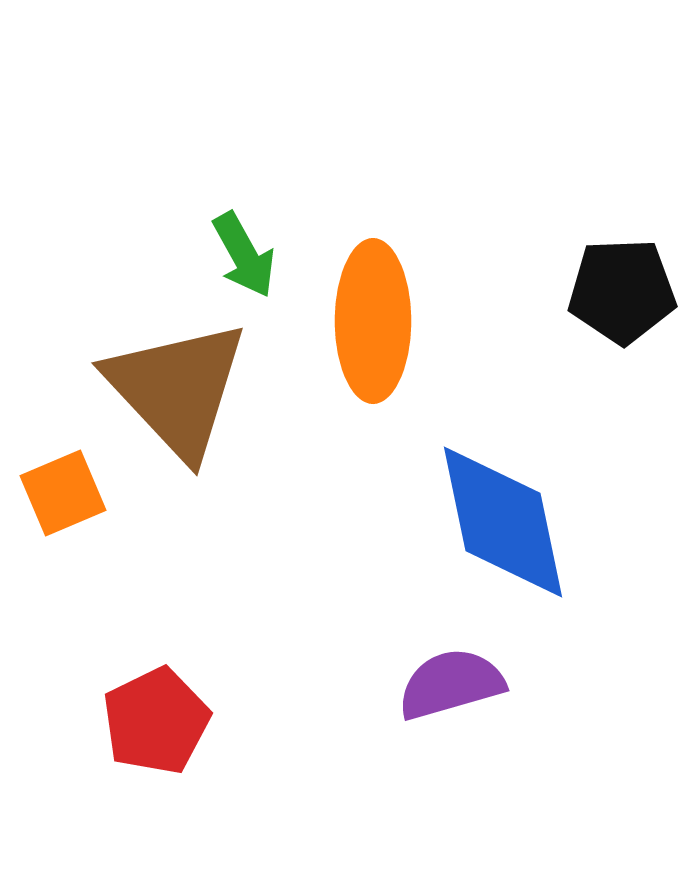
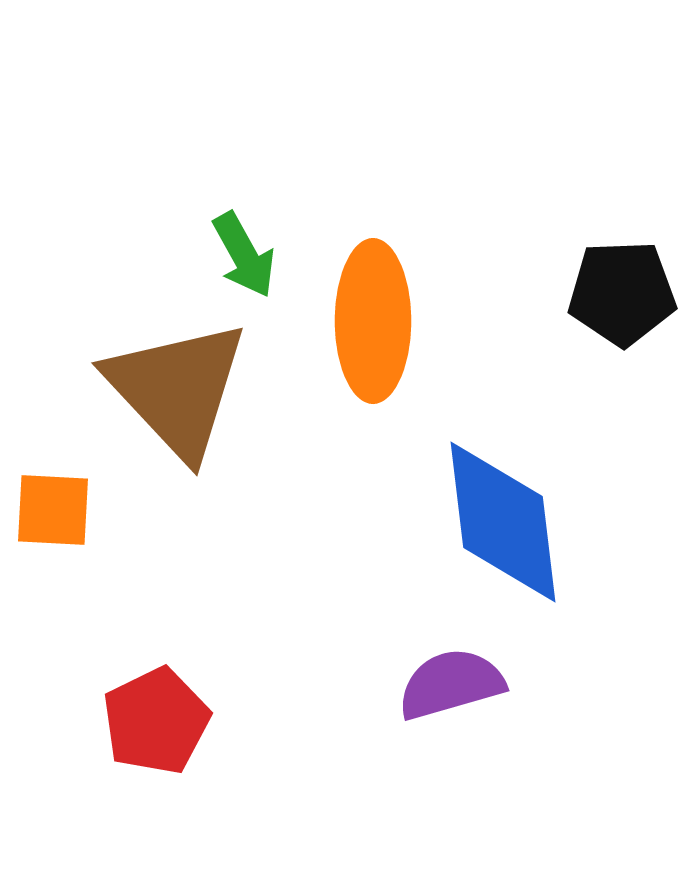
black pentagon: moved 2 px down
orange square: moved 10 px left, 17 px down; rotated 26 degrees clockwise
blue diamond: rotated 5 degrees clockwise
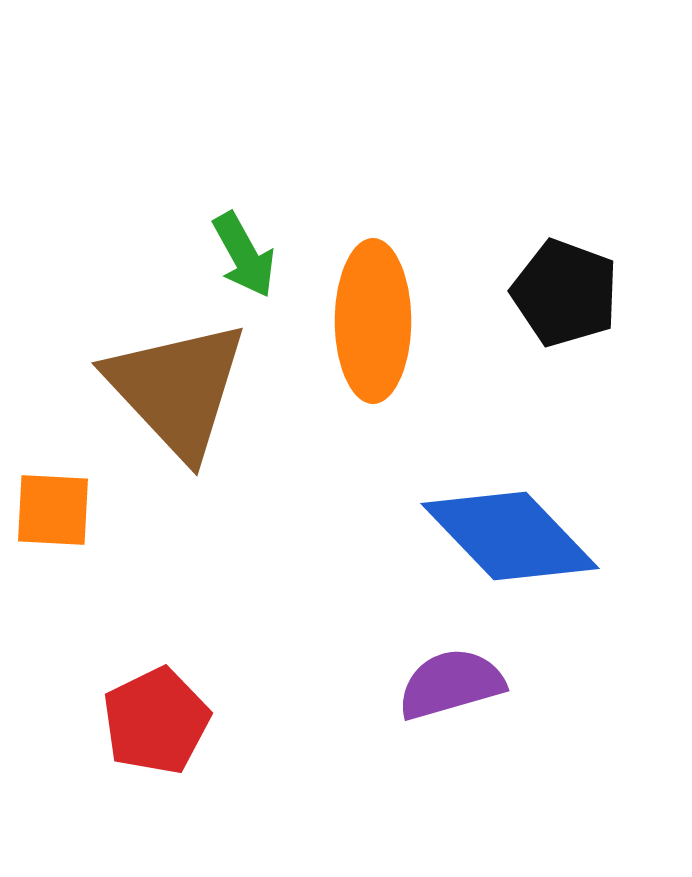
black pentagon: moved 57 px left; rotated 22 degrees clockwise
blue diamond: moved 7 px right, 14 px down; rotated 37 degrees counterclockwise
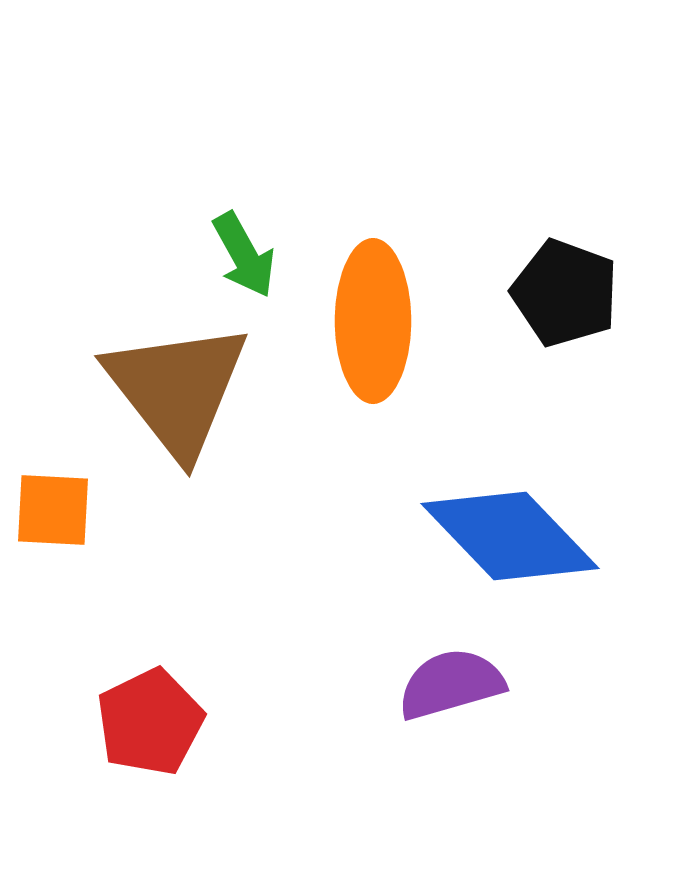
brown triangle: rotated 5 degrees clockwise
red pentagon: moved 6 px left, 1 px down
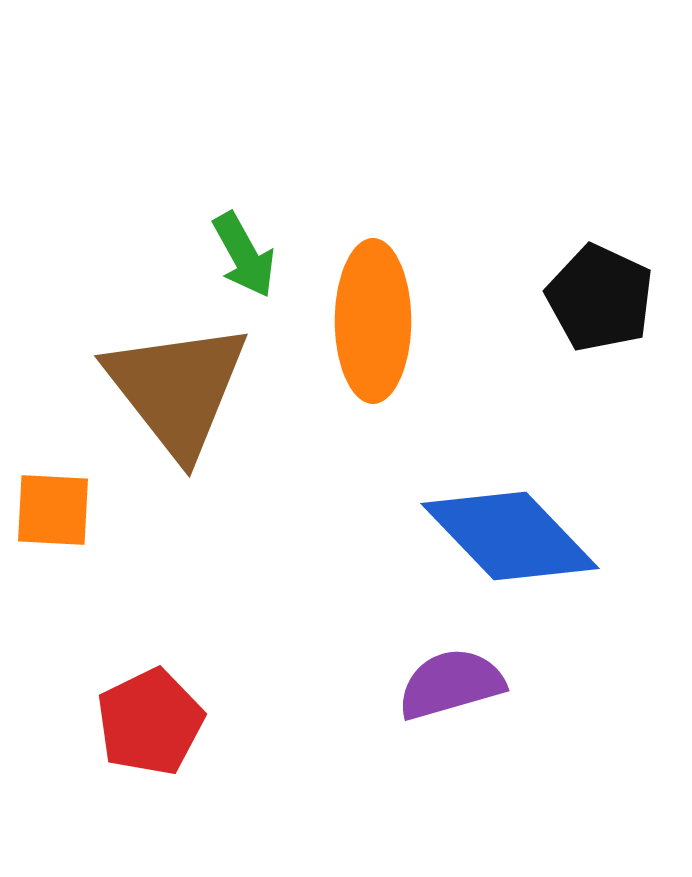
black pentagon: moved 35 px right, 5 px down; rotated 5 degrees clockwise
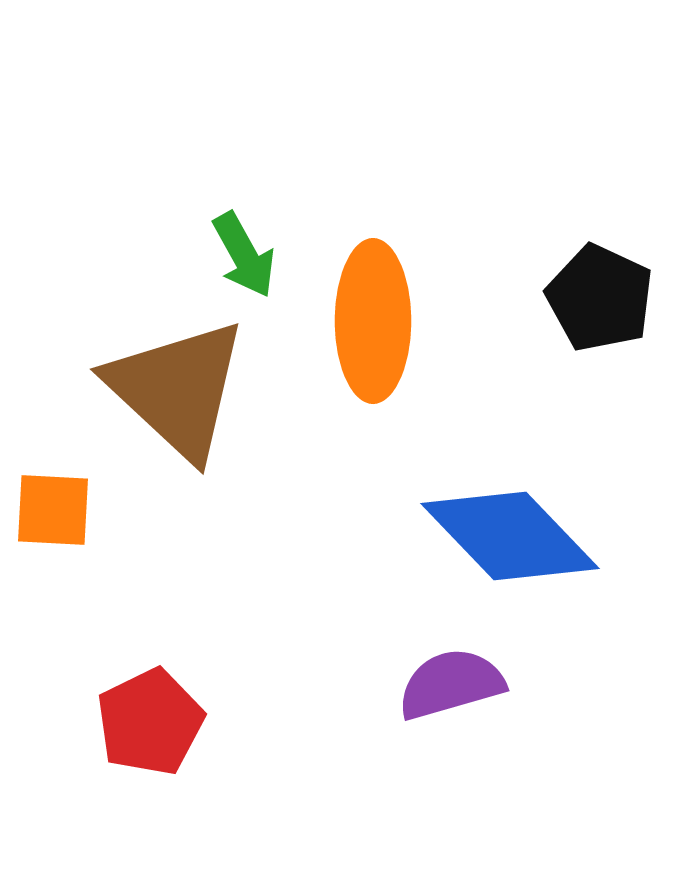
brown triangle: rotated 9 degrees counterclockwise
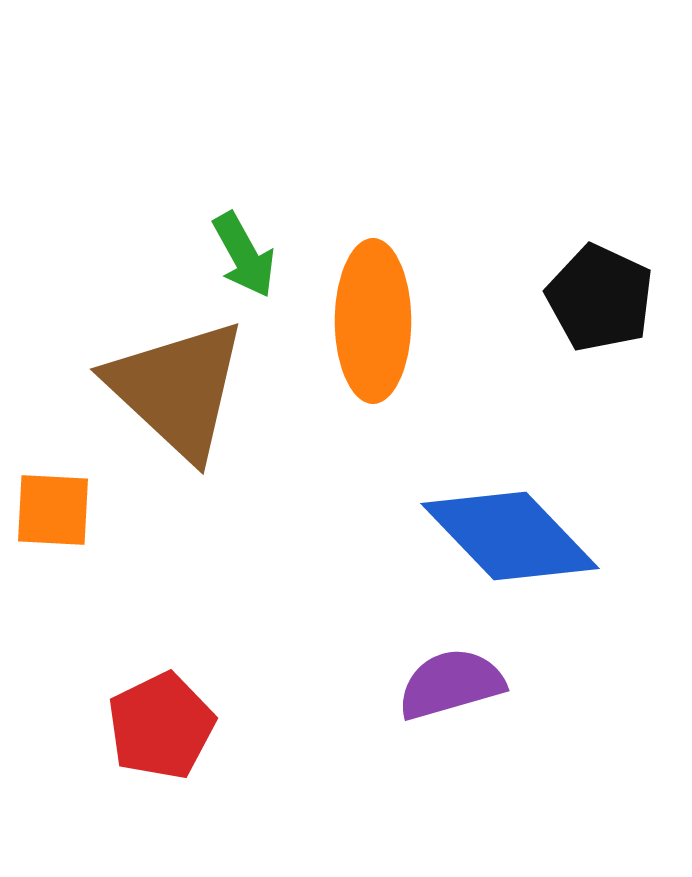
red pentagon: moved 11 px right, 4 px down
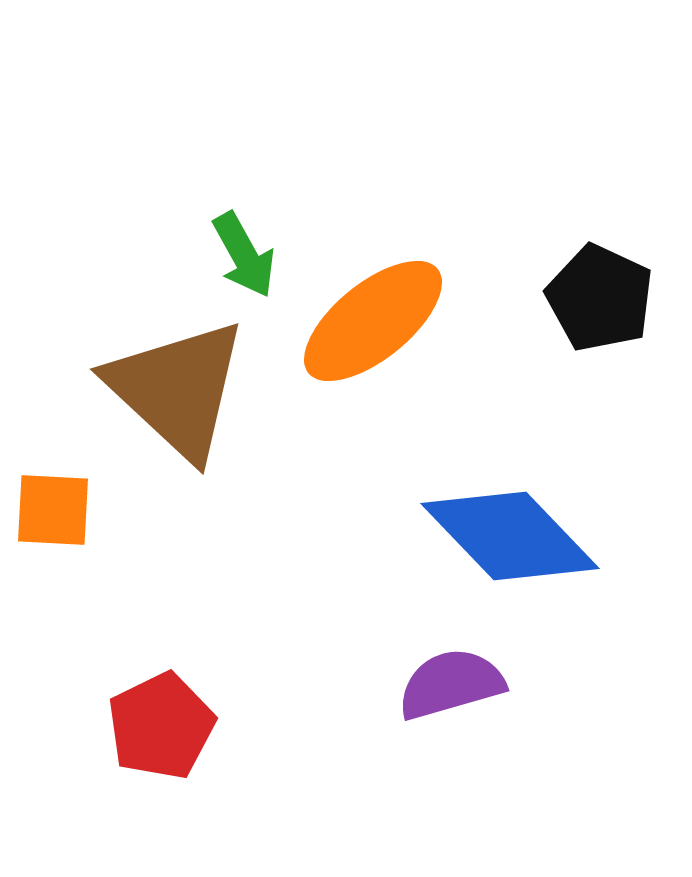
orange ellipse: rotated 51 degrees clockwise
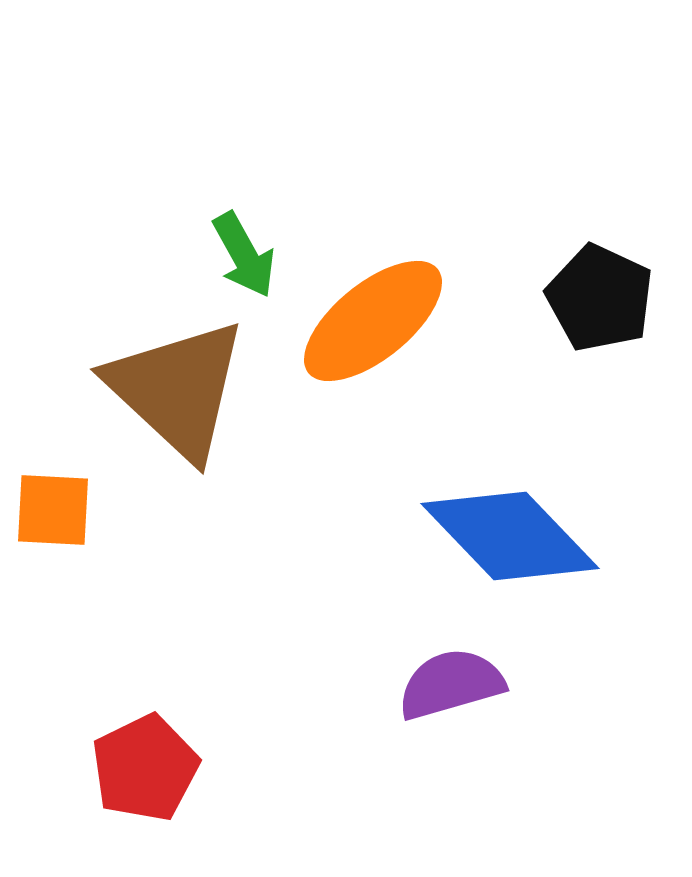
red pentagon: moved 16 px left, 42 px down
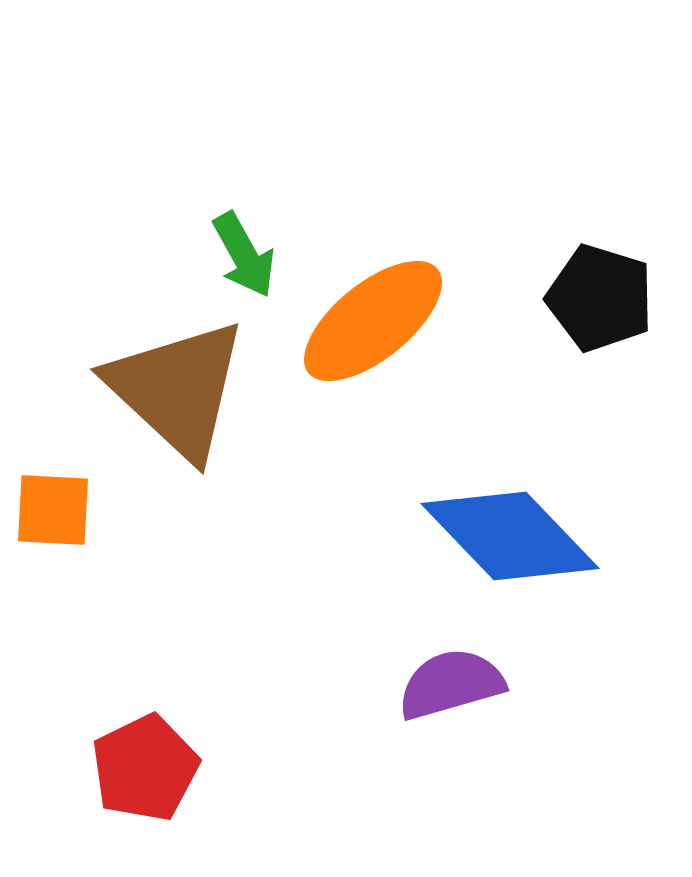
black pentagon: rotated 8 degrees counterclockwise
